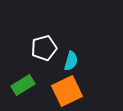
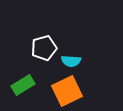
cyan semicircle: rotated 78 degrees clockwise
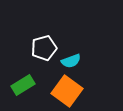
cyan semicircle: rotated 24 degrees counterclockwise
orange square: rotated 28 degrees counterclockwise
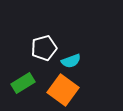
green rectangle: moved 2 px up
orange square: moved 4 px left, 1 px up
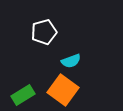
white pentagon: moved 16 px up
green rectangle: moved 12 px down
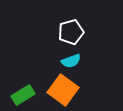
white pentagon: moved 27 px right
